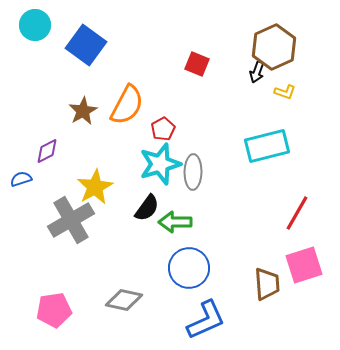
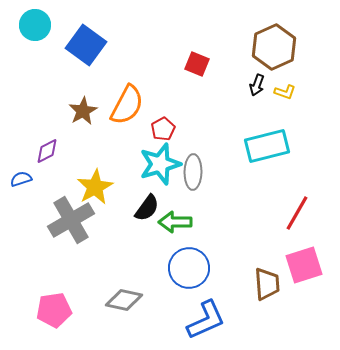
black arrow: moved 13 px down
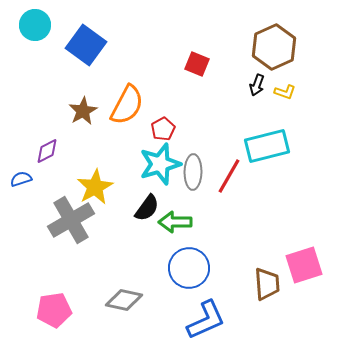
red line: moved 68 px left, 37 px up
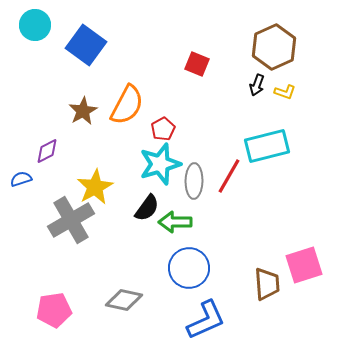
gray ellipse: moved 1 px right, 9 px down
